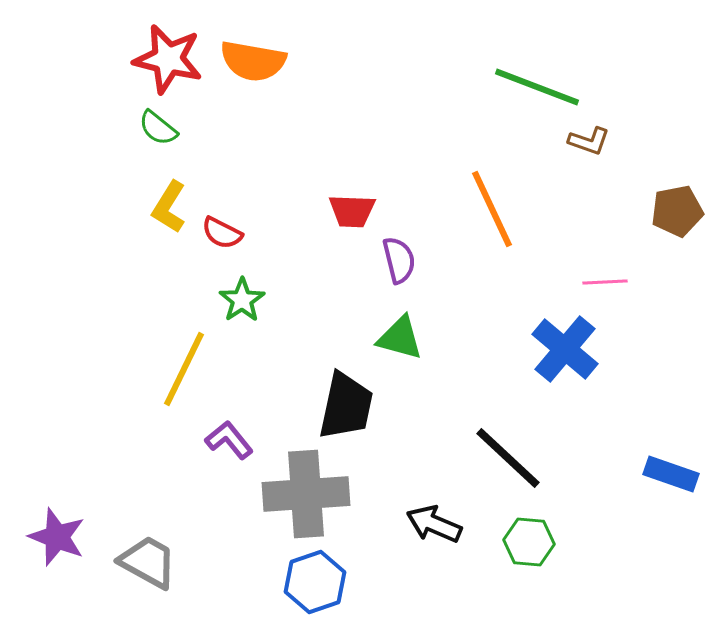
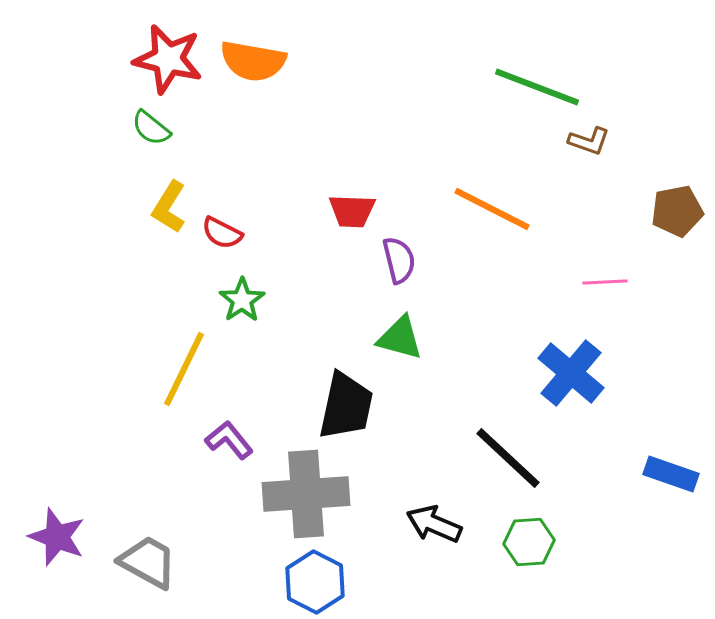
green semicircle: moved 7 px left
orange line: rotated 38 degrees counterclockwise
blue cross: moved 6 px right, 24 px down
green hexagon: rotated 9 degrees counterclockwise
blue hexagon: rotated 14 degrees counterclockwise
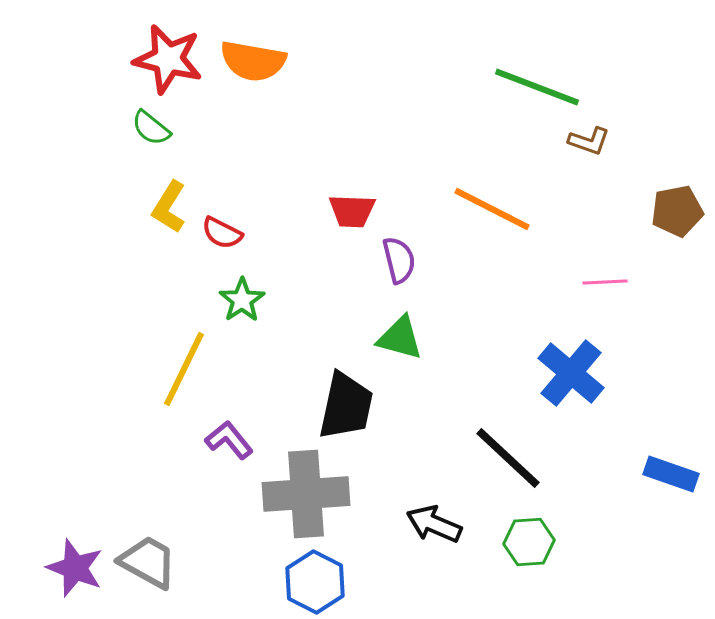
purple star: moved 18 px right, 31 px down
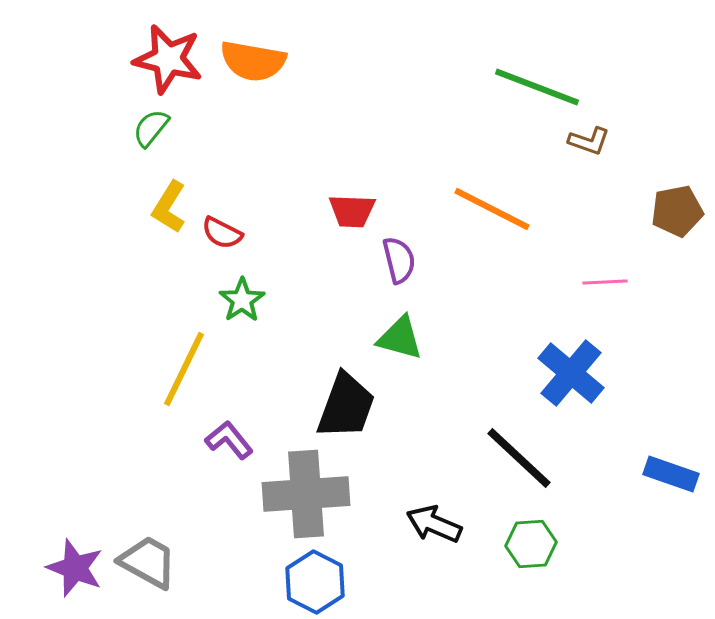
green semicircle: rotated 90 degrees clockwise
black trapezoid: rotated 8 degrees clockwise
black line: moved 11 px right
green hexagon: moved 2 px right, 2 px down
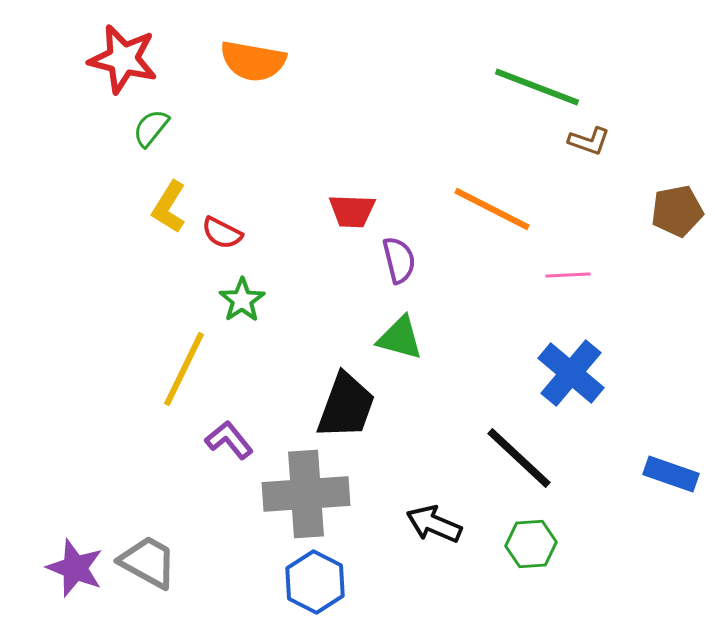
red star: moved 45 px left
pink line: moved 37 px left, 7 px up
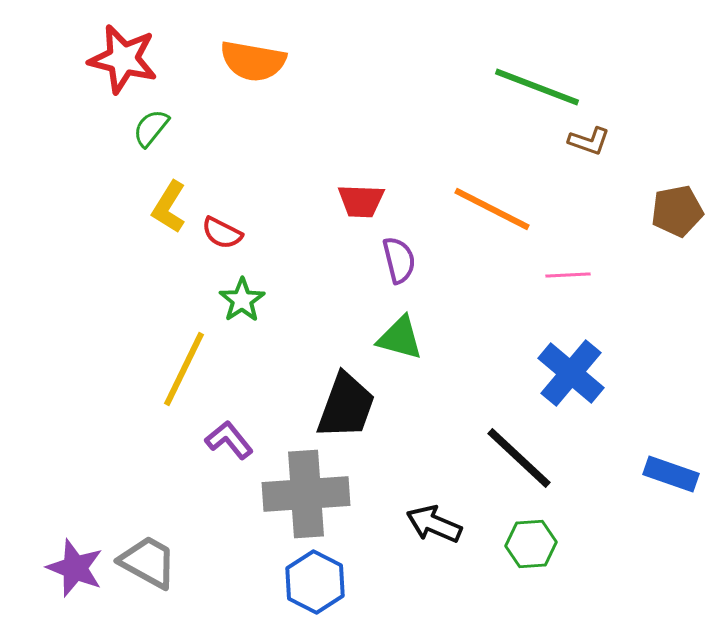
red trapezoid: moved 9 px right, 10 px up
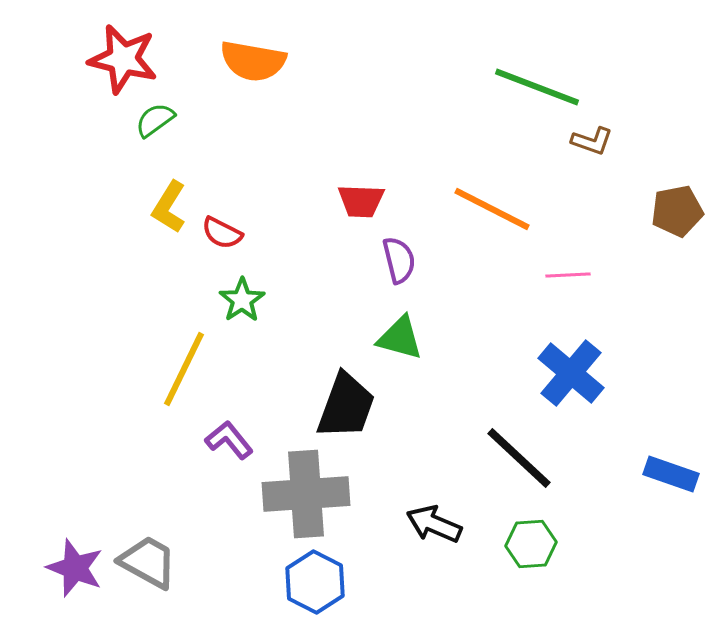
green semicircle: moved 4 px right, 8 px up; rotated 15 degrees clockwise
brown L-shape: moved 3 px right
